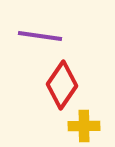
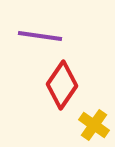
yellow cross: moved 10 px right, 1 px up; rotated 36 degrees clockwise
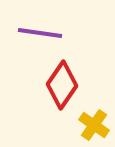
purple line: moved 3 px up
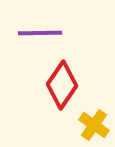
purple line: rotated 9 degrees counterclockwise
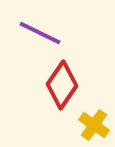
purple line: rotated 27 degrees clockwise
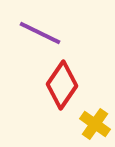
yellow cross: moved 1 px right, 1 px up
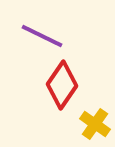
purple line: moved 2 px right, 3 px down
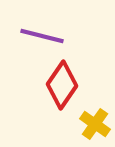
purple line: rotated 12 degrees counterclockwise
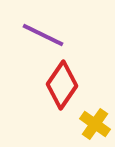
purple line: moved 1 px right, 1 px up; rotated 12 degrees clockwise
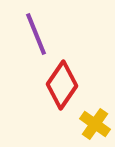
purple line: moved 7 px left, 1 px up; rotated 42 degrees clockwise
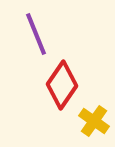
yellow cross: moved 1 px left, 3 px up
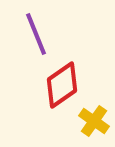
red diamond: rotated 21 degrees clockwise
